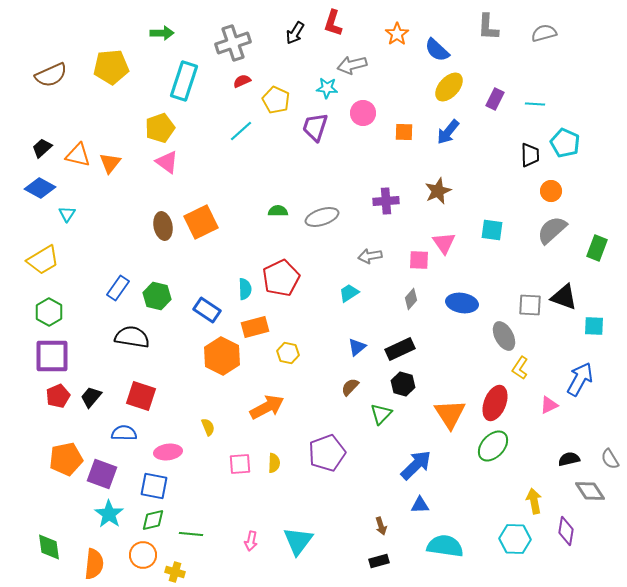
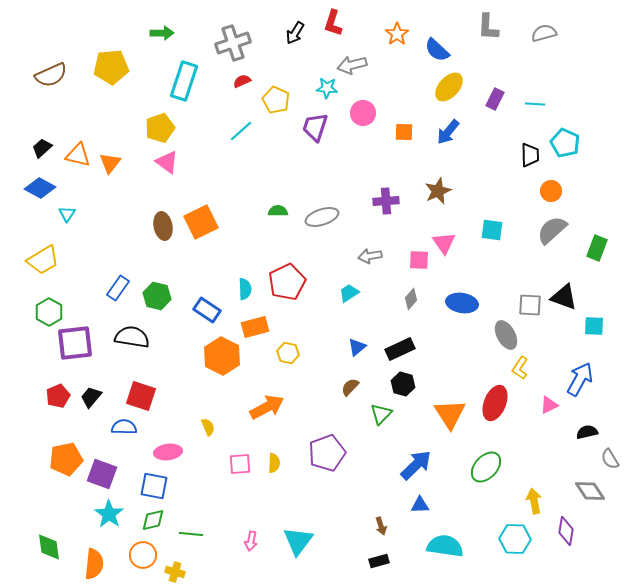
red pentagon at (281, 278): moved 6 px right, 4 px down
gray ellipse at (504, 336): moved 2 px right, 1 px up
purple square at (52, 356): moved 23 px right, 13 px up; rotated 6 degrees counterclockwise
blue semicircle at (124, 433): moved 6 px up
green ellipse at (493, 446): moved 7 px left, 21 px down
black semicircle at (569, 459): moved 18 px right, 27 px up
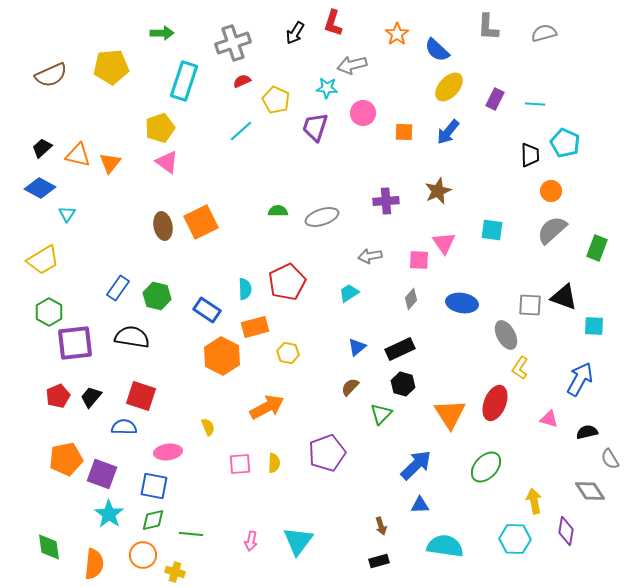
pink triangle at (549, 405): moved 14 px down; rotated 42 degrees clockwise
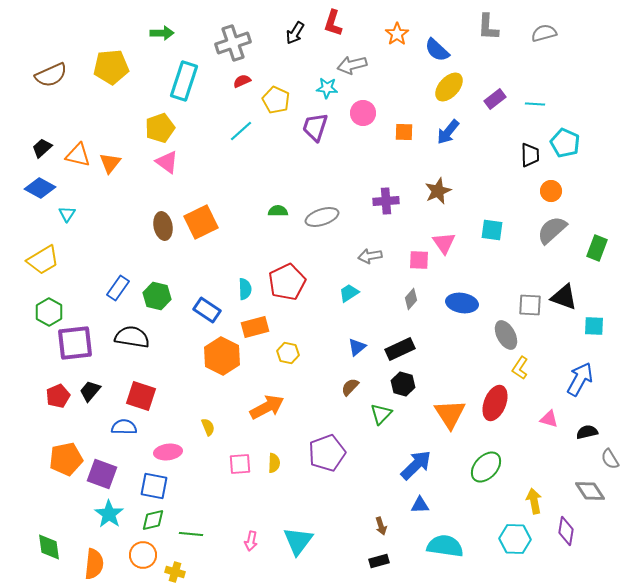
purple rectangle at (495, 99): rotated 25 degrees clockwise
black trapezoid at (91, 397): moved 1 px left, 6 px up
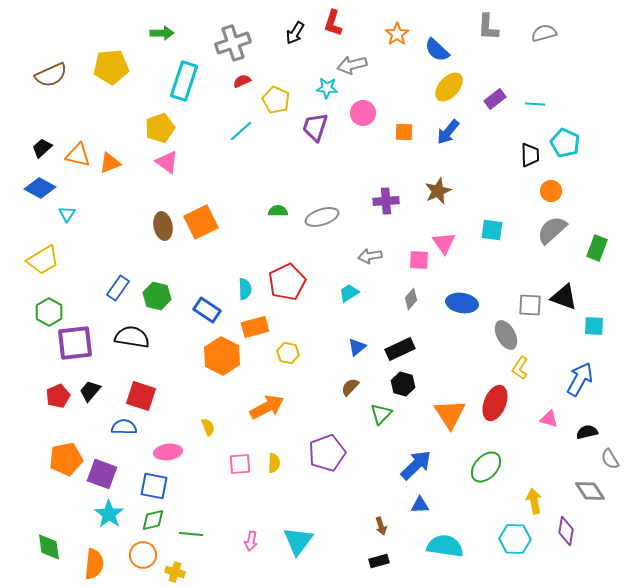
orange triangle at (110, 163): rotated 30 degrees clockwise
